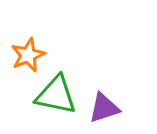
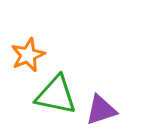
purple triangle: moved 3 px left, 2 px down
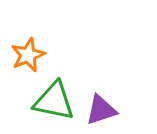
green triangle: moved 2 px left, 6 px down
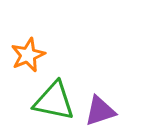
purple triangle: moved 1 px left, 1 px down
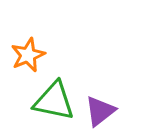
purple triangle: rotated 20 degrees counterclockwise
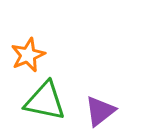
green triangle: moved 9 px left
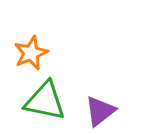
orange star: moved 3 px right, 2 px up
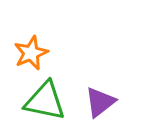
purple triangle: moved 9 px up
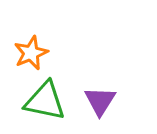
purple triangle: moved 1 px up; rotated 20 degrees counterclockwise
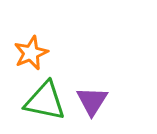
purple triangle: moved 8 px left
